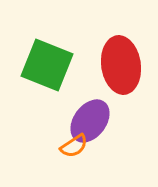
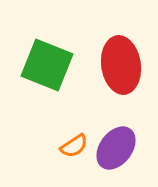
purple ellipse: moved 26 px right, 27 px down
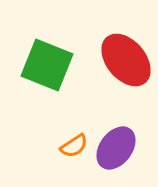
red ellipse: moved 5 px right, 5 px up; rotated 32 degrees counterclockwise
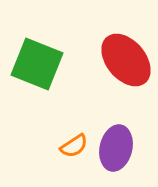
green square: moved 10 px left, 1 px up
purple ellipse: rotated 24 degrees counterclockwise
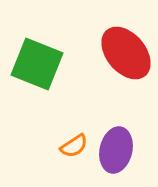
red ellipse: moved 7 px up
purple ellipse: moved 2 px down
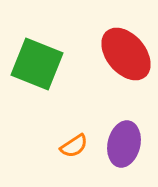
red ellipse: moved 1 px down
purple ellipse: moved 8 px right, 6 px up
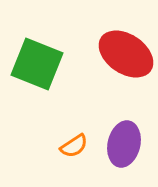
red ellipse: rotated 16 degrees counterclockwise
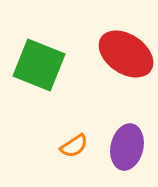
green square: moved 2 px right, 1 px down
purple ellipse: moved 3 px right, 3 px down
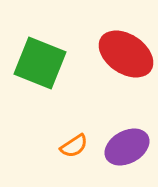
green square: moved 1 px right, 2 px up
purple ellipse: rotated 48 degrees clockwise
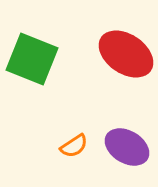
green square: moved 8 px left, 4 px up
purple ellipse: rotated 60 degrees clockwise
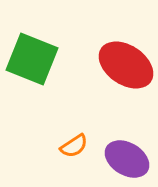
red ellipse: moved 11 px down
purple ellipse: moved 12 px down
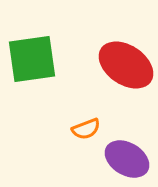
green square: rotated 30 degrees counterclockwise
orange semicircle: moved 12 px right, 17 px up; rotated 12 degrees clockwise
